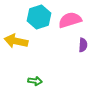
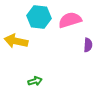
cyan hexagon: rotated 25 degrees clockwise
purple semicircle: moved 5 px right
green arrow: rotated 24 degrees counterclockwise
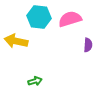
pink semicircle: moved 1 px up
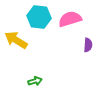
yellow arrow: moved 1 px up; rotated 20 degrees clockwise
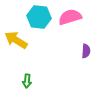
pink semicircle: moved 2 px up
purple semicircle: moved 2 px left, 6 px down
green arrow: moved 8 px left; rotated 112 degrees clockwise
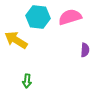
cyan hexagon: moved 1 px left
purple semicircle: moved 1 px left, 1 px up
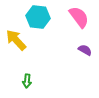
pink semicircle: moved 9 px right; rotated 70 degrees clockwise
yellow arrow: rotated 15 degrees clockwise
purple semicircle: rotated 64 degrees counterclockwise
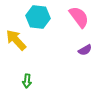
purple semicircle: rotated 120 degrees clockwise
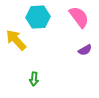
cyan hexagon: rotated 10 degrees counterclockwise
green arrow: moved 7 px right, 2 px up
